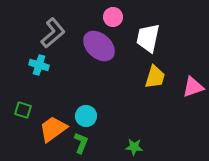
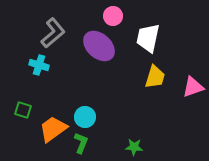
pink circle: moved 1 px up
cyan circle: moved 1 px left, 1 px down
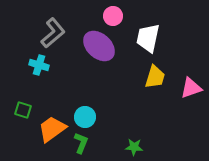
pink triangle: moved 2 px left, 1 px down
orange trapezoid: moved 1 px left
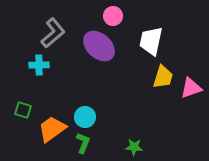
white trapezoid: moved 3 px right, 3 px down
cyan cross: rotated 18 degrees counterclockwise
yellow trapezoid: moved 8 px right
green L-shape: moved 2 px right
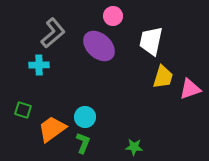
pink triangle: moved 1 px left, 1 px down
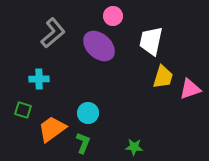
cyan cross: moved 14 px down
cyan circle: moved 3 px right, 4 px up
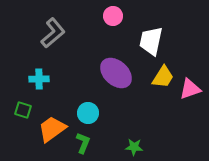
purple ellipse: moved 17 px right, 27 px down
yellow trapezoid: rotated 15 degrees clockwise
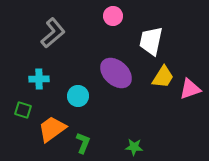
cyan circle: moved 10 px left, 17 px up
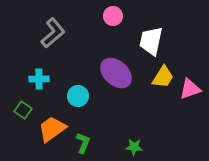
green square: rotated 18 degrees clockwise
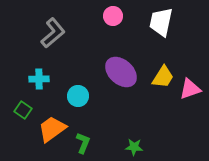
white trapezoid: moved 10 px right, 19 px up
purple ellipse: moved 5 px right, 1 px up
